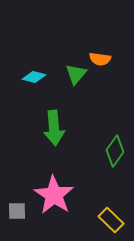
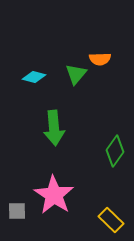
orange semicircle: rotated 10 degrees counterclockwise
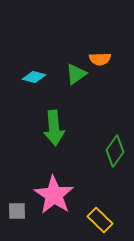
green triangle: rotated 15 degrees clockwise
yellow rectangle: moved 11 px left
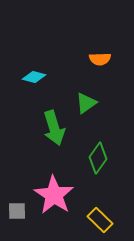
green triangle: moved 10 px right, 29 px down
green arrow: rotated 12 degrees counterclockwise
green diamond: moved 17 px left, 7 px down
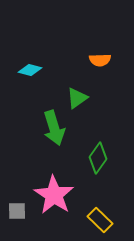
orange semicircle: moved 1 px down
cyan diamond: moved 4 px left, 7 px up
green triangle: moved 9 px left, 5 px up
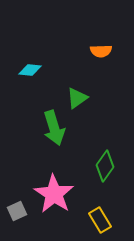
orange semicircle: moved 1 px right, 9 px up
cyan diamond: rotated 10 degrees counterclockwise
green diamond: moved 7 px right, 8 px down
pink star: moved 1 px up
gray square: rotated 24 degrees counterclockwise
yellow rectangle: rotated 15 degrees clockwise
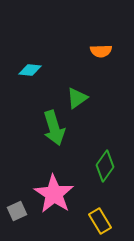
yellow rectangle: moved 1 px down
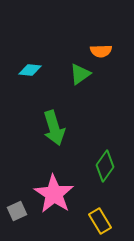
green triangle: moved 3 px right, 24 px up
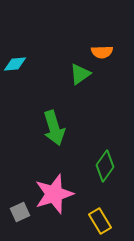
orange semicircle: moved 1 px right, 1 px down
cyan diamond: moved 15 px left, 6 px up; rotated 10 degrees counterclockwise
pink star: rotated 21 degrees clockwise
gray square: moved 3 px right, 1 px down
